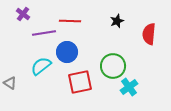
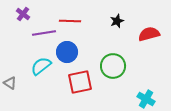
red semicircle: rotated 70 degrees clockwise
cyan cross: moved 17 px right, 12 px down; rotated 24 degrees counterclockwise
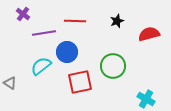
red line: moved 5 px right
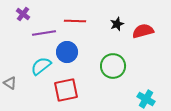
black star: moved 3 px down
red semicircle: moved 6 px left, 3 px up
red square: moved 14 px left, 8 px down
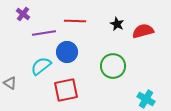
black star: rotated 24 degrees counterclockwise
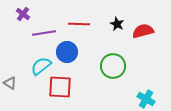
red line: moved 4 px right, 3 px down
red square: moved 6 px left, 3 px up; rotated 15 degrees clockwise
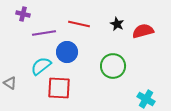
purple cross: rotated 24 degrees counterclockwise
red line: rotated 10 degrees clockwise
red square: moved 1 px left, 1 px down
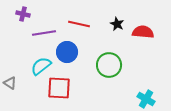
red semicircle: moved 1 px down; rotated 20 degrees clockwise
green circle: moved 4 px left, 1 px up
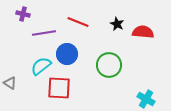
red line: moved 1 px left, 2 px up; rotated 10 degrees clockwise
blue circle: moved 2 px down
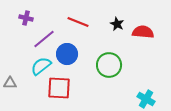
purple cross: moved 3 px right, 4 px down
purple line: moved 6 px down; rotated 30 degrees counterclockwise
gray triangle: rotated 32 degrees counterclockwise
